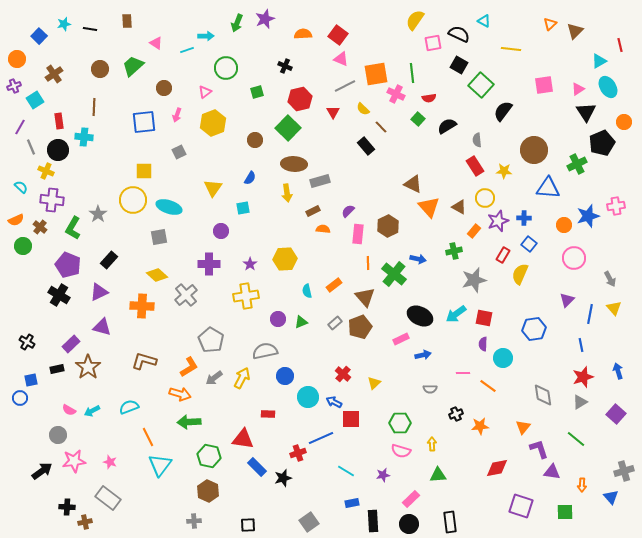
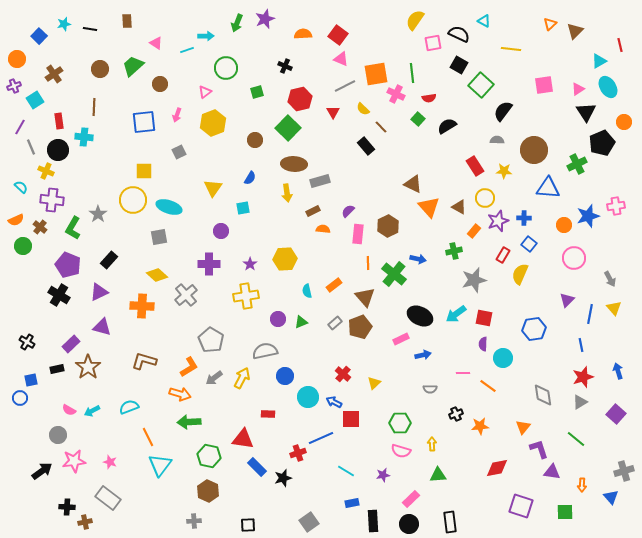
brown circle at (164, 88): moved 4 px left, 4 px up
gray semicircle at (477, 140): moved 20 px right; rotated 96 degrees clockwise
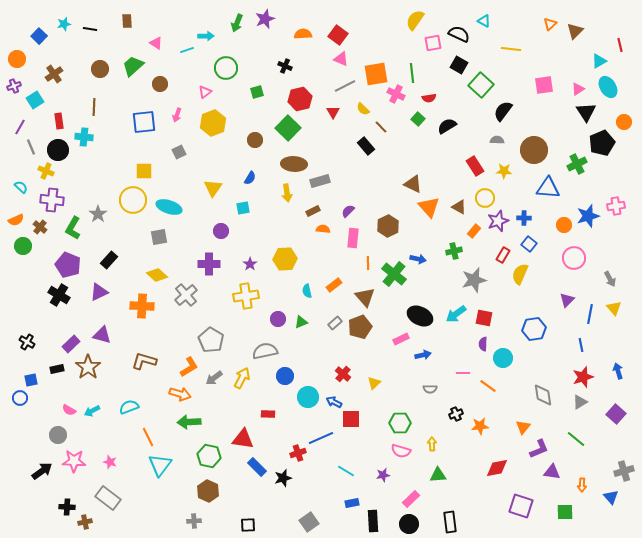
pink rectangle at (358, 234): moved 5 px left, 4 px down
purple triangle at (102, 327): moved 8 px down
purple L-shape at (539, 449): rotated 85 degrees clockwise
pink star at (74, 461): rotated 10 degrees clockwise
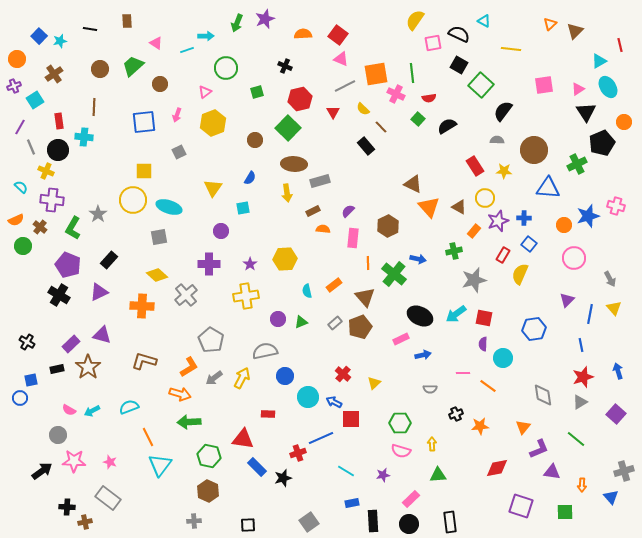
cyan star at (64, 24): moved 4 px left, 17 px down
pink cross at (616, 206): rotated 24 degrees clockwise
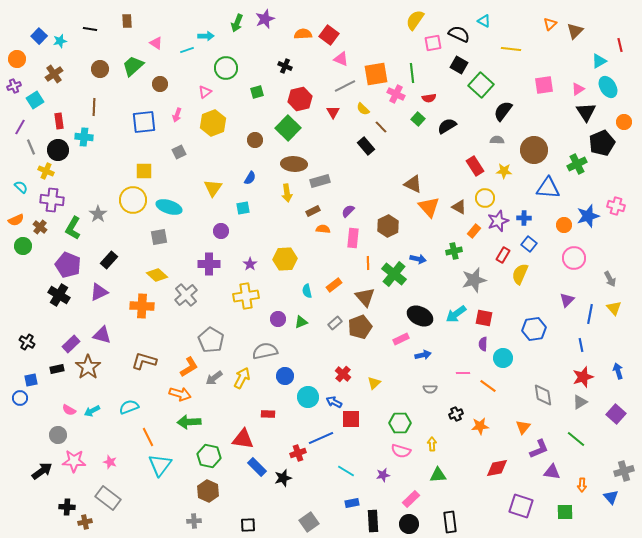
red square at (338, 35): moved 9 px left
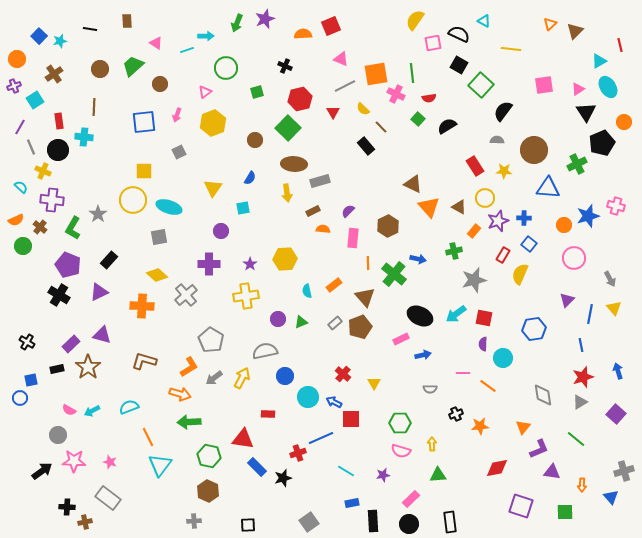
red square at (329, 35): moved 2 px right, 9 px up; rotated 30 degrees clockwise
yellow cross at (46, 171): moved 3 px left
yellow triangle at (374, 383): rotated 16 degrees counterclockwise
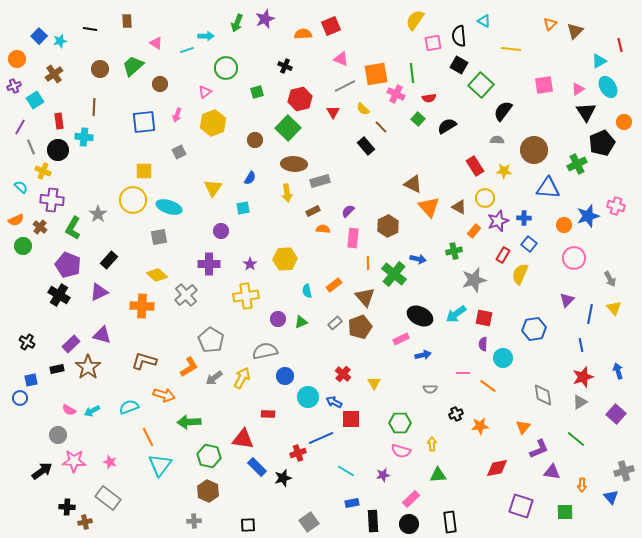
black semicircle at (459, 34): moved 2 px down; rotated 120 degrees counterclockwise
orange arrow at (180, 394): moved 16 px left, 1 px down
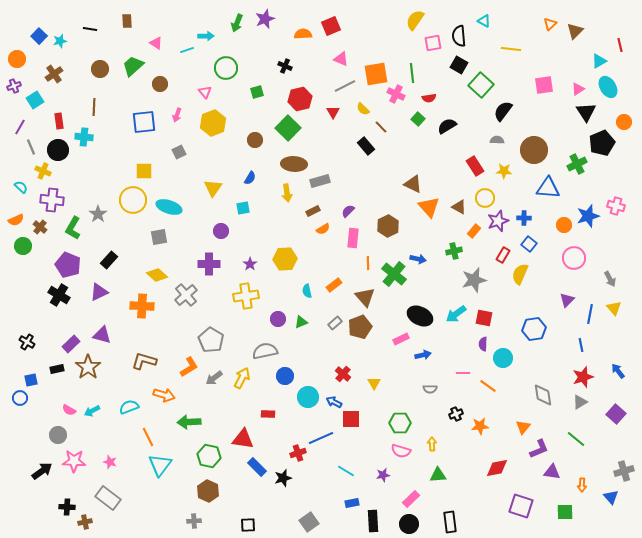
pink triangle at (205, 92): rotated 32 degrees counterclockwise
orange semicircle at (323, 229): rotated 144 degrees clockwise
blue arrow at (618, 371): rotated 21 degrees counterclockwise
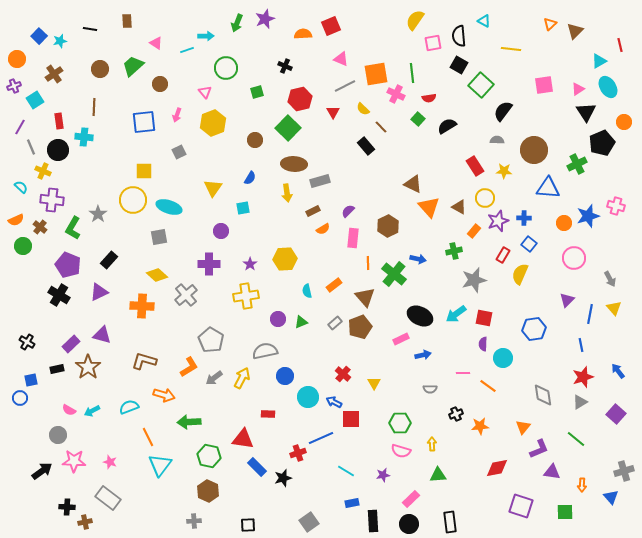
orange circle at (564, 225): moved 2 px up
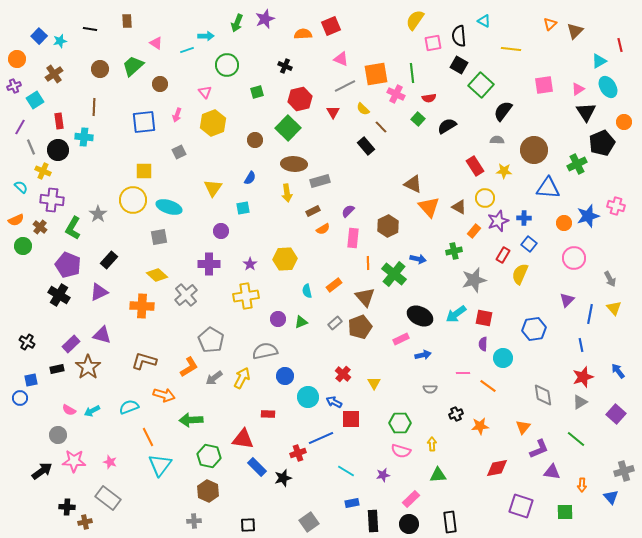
green circle at (226, 68): moved 1 px right, 3 px up
green arrow at (189, 422): moved 2 px right, 2 px up
